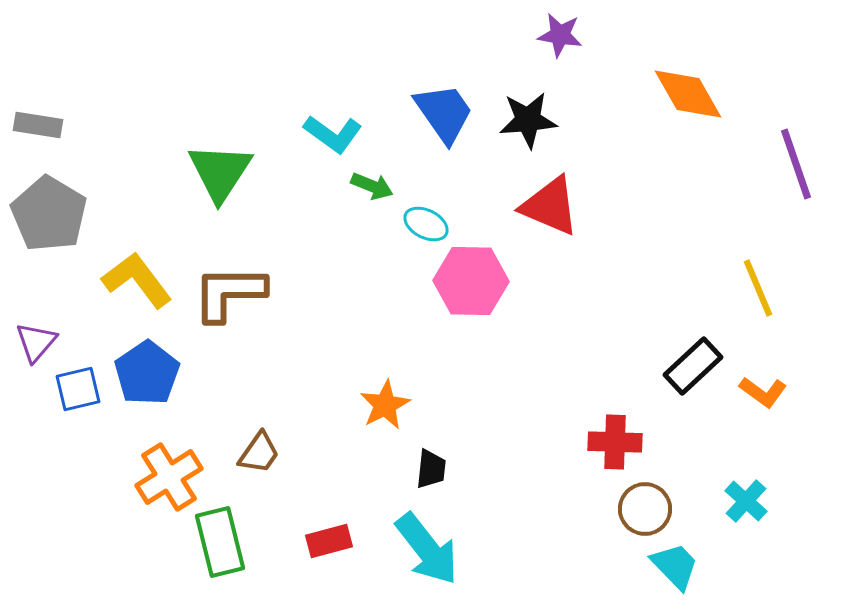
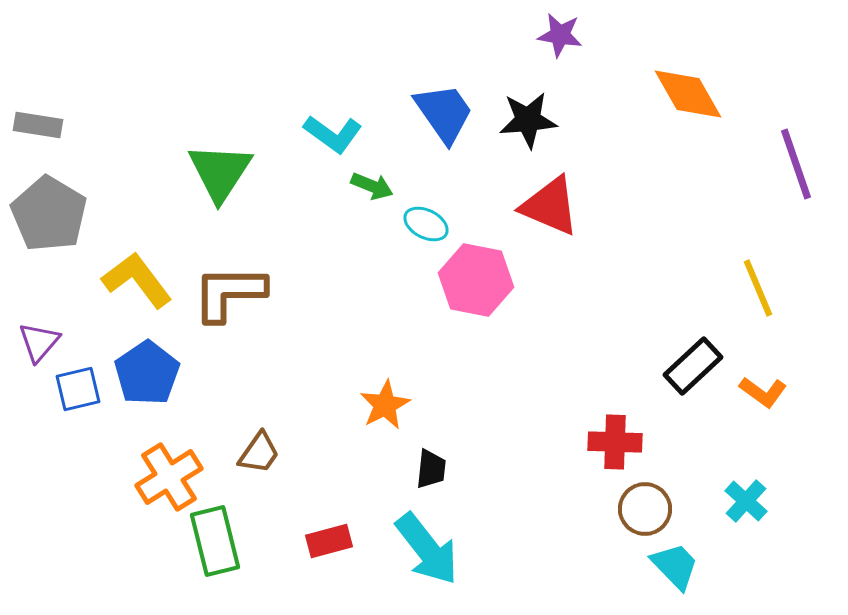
pink hexagon: moved 5 px right, 1 px up; rotated 10 degrees clockwise
purple triangle: moved 3 px right
green rectangle: moved 5 px left, 1 px up
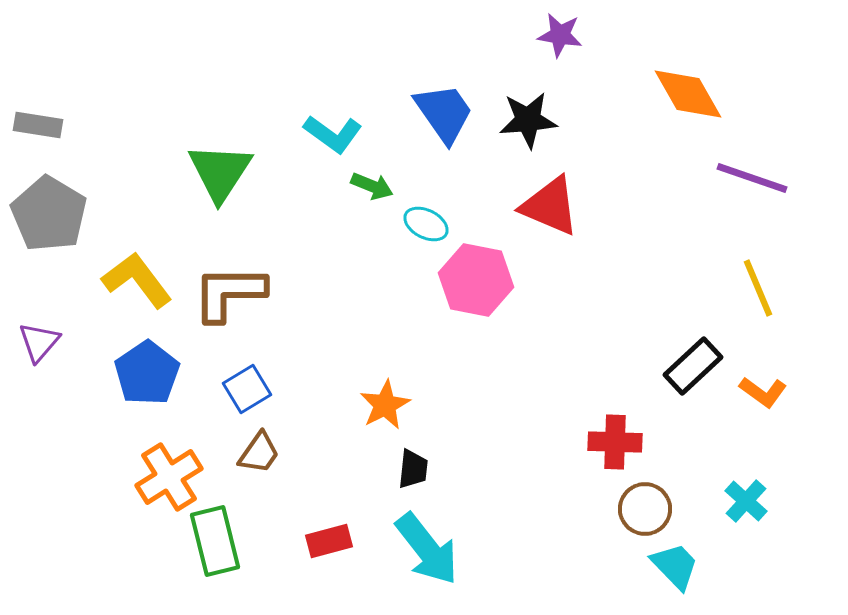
purple line: moved 44 px left, 14 px down; rotated 52 degrees counterclockwise
blue square: moved 169 px right; rotated 18 degrees counterclockwise
black trapezoid: moved 18 px left
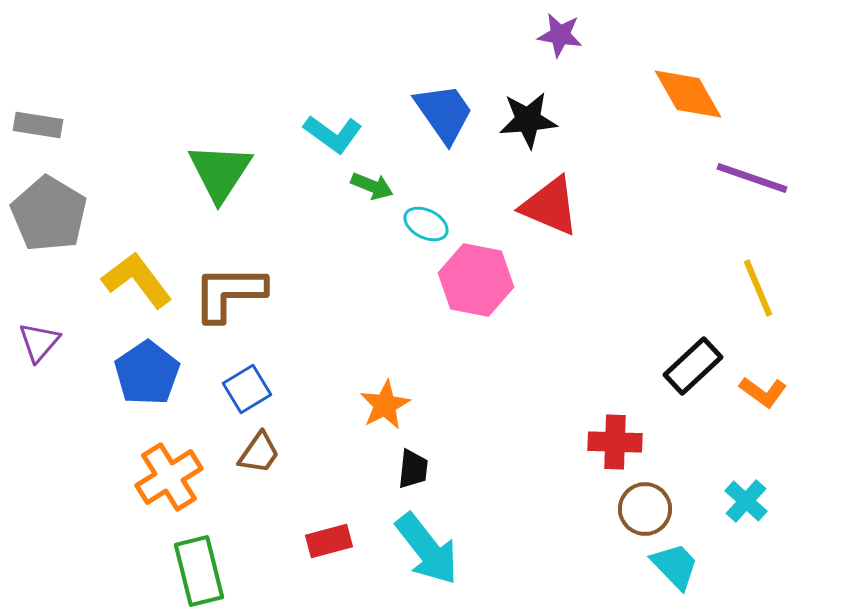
green rectangle: moved 16 px left, 30 px down
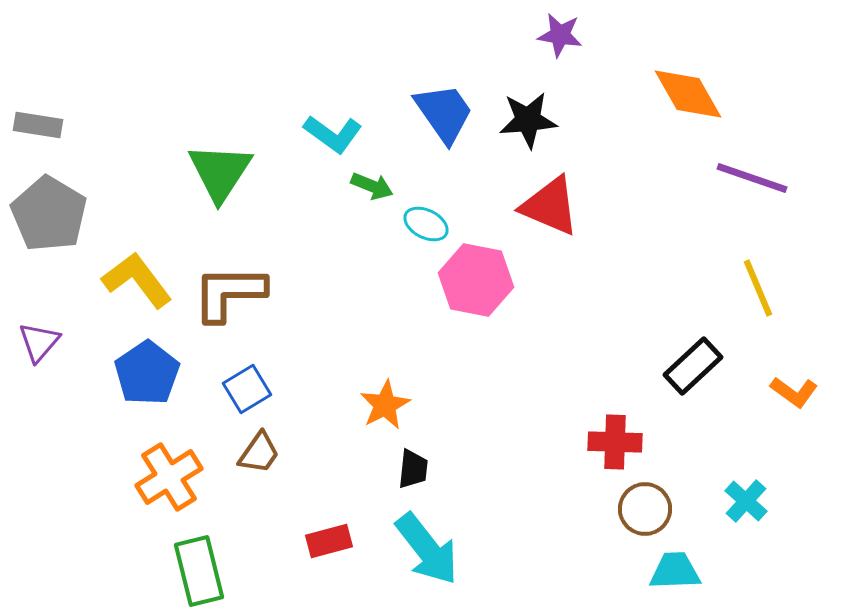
orange L-shape: moved 31 px right
cyan trapezoid: moved 5 px down; rotated 48 degrees counterclockwise
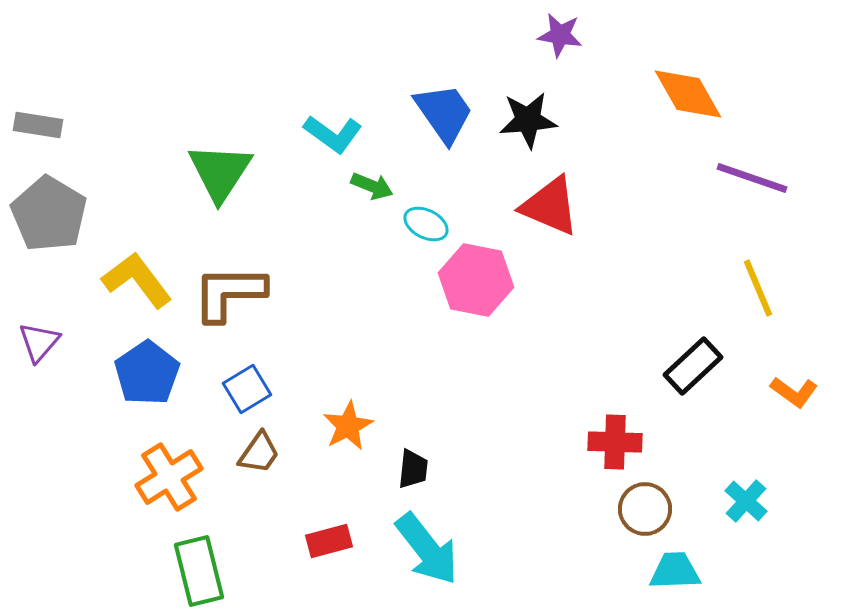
orange star: moved 37 px left, 21 px down
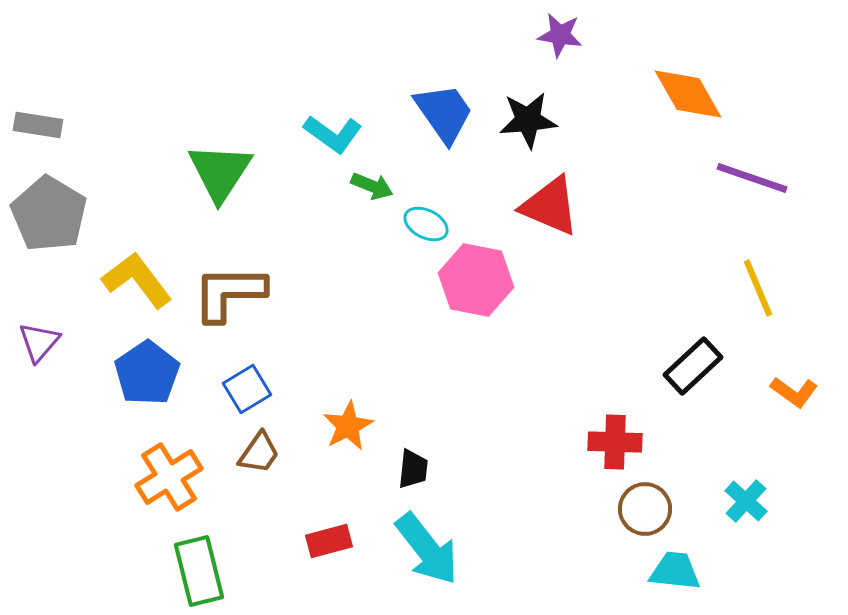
cyan trapezoid: rotated 8 degrees clockwise
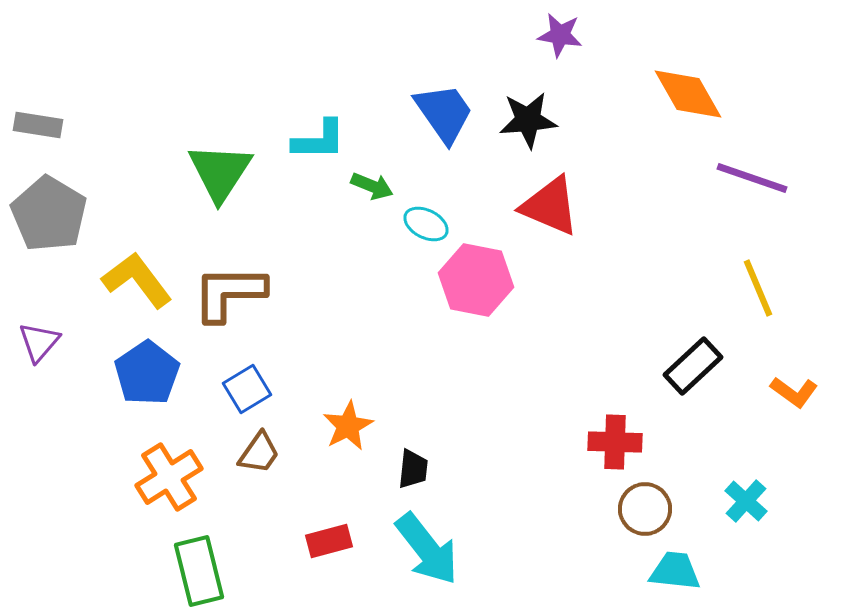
cyan L-shape: moved 14 px left, 6 px down; rotated 36 degrees counterclockwise
